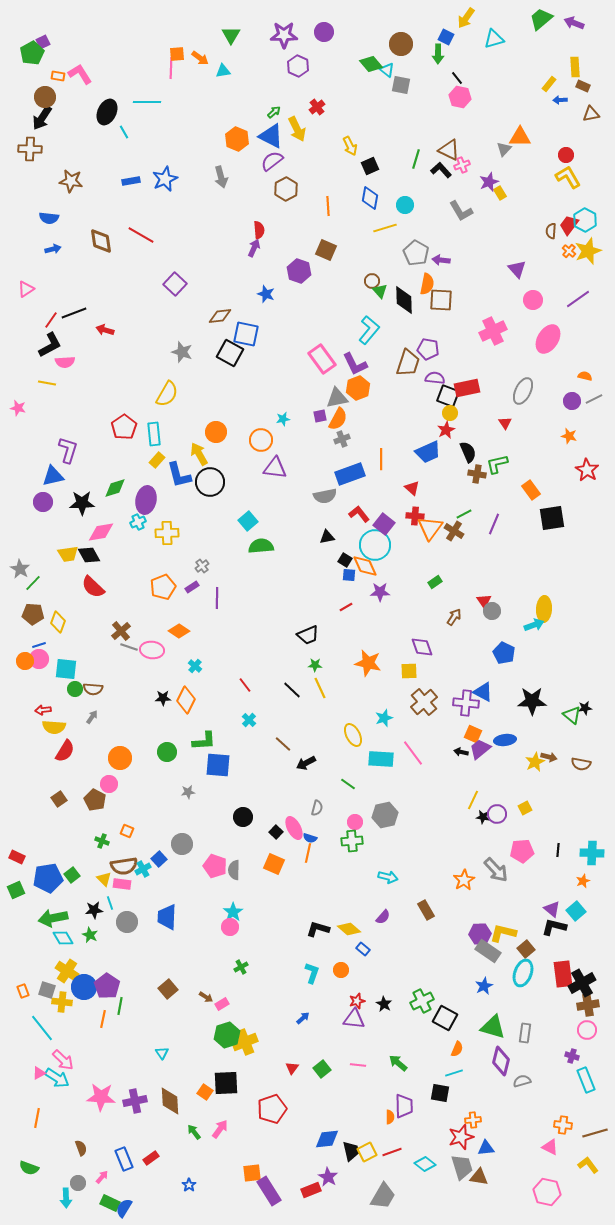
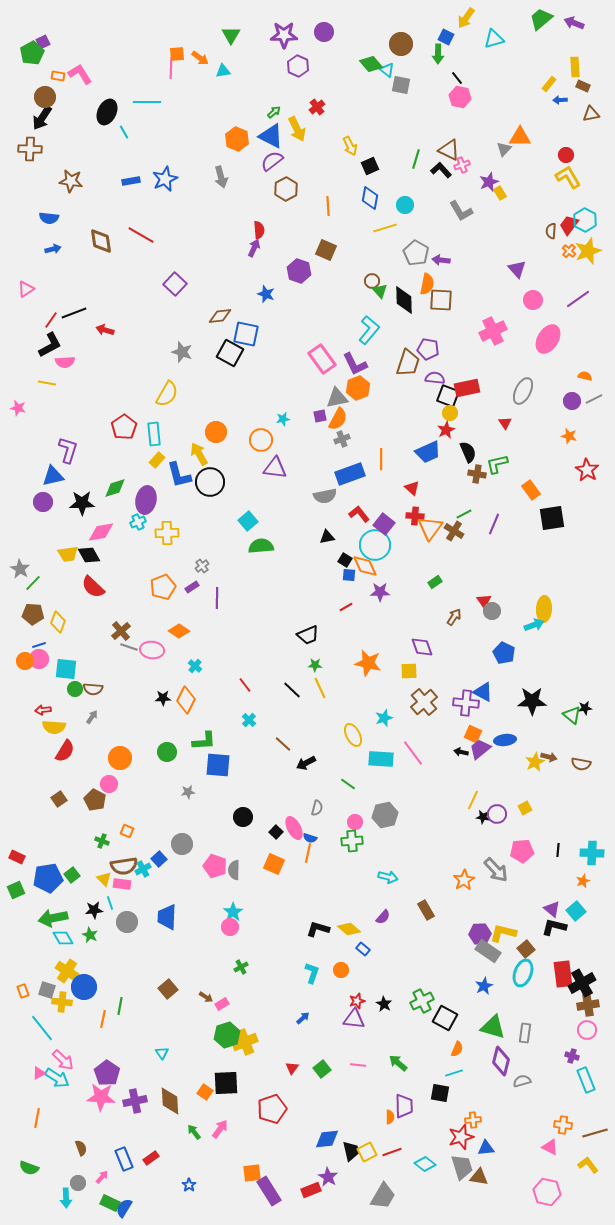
purple pentagon at (107, 986): moved 87 px down
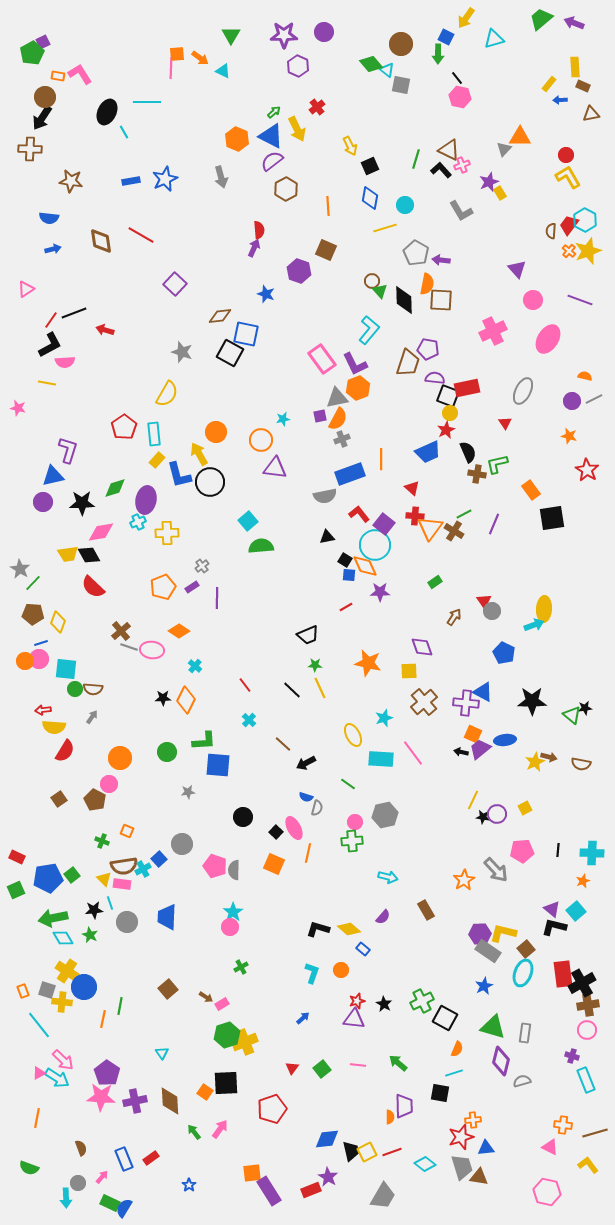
cyan triangle at (223, 71): rotated 35 degrees clockwise
purple line at (578, 299): moved 2 px right, 1 px down; rotated 55 degrees clockwise
blue line at (39, 645): moved 2 px right, 2 px up
blue semicircle at (310, 838): moved 4 px left, 41 px up
cyan line at (42, 1028): moved 3 px left, 3 px up
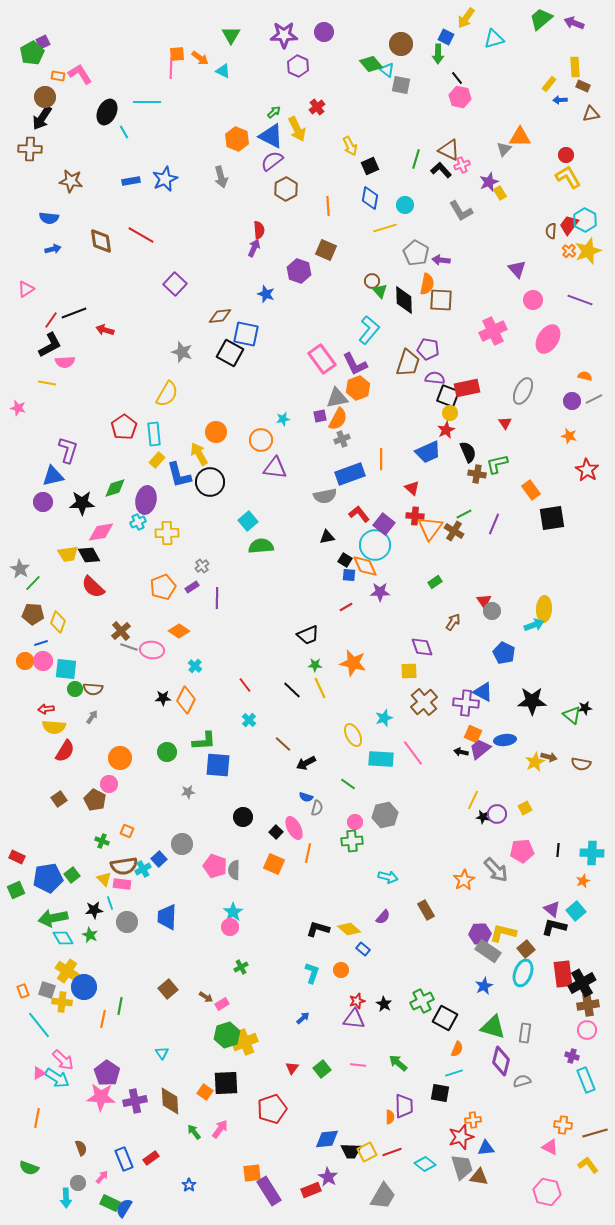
brown arrow at (454, 617): moved 1 px left, 5 px down
pink circle at (39, 659): moved 4 px right, 2 px down
orange star at (368, 663): moved 15 px left
red arrow at (43, 710): moved 3 px right, 1 px up
black trapezoid at (351, 1151): rotated 105 degrees clockwise
